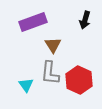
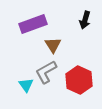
purple rectangle: moved 2 px down
gray L-shape: moved 4 px left, 1 px up; rotated 55 degrees clockwise
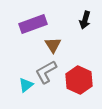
cyan triangle: rotated 28 degrees clockwise
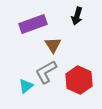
black arrow: moved 8 px left, 4 px up
cyan triangle: moved 1 px down
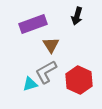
brown triangle: moved 2 px left
cyan triangle: moved 4 px right, 2 px up; rotated 21 degrees clockwise
